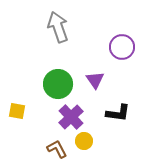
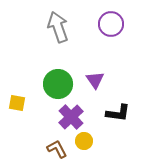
purple circle: moved 11 px left, 23 px up
yellow square: moved 8 px up
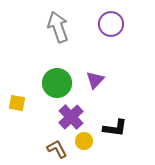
purple triangle: rotated 18 degrees clockwise
green circle: moved 1 px left, 1 px up
black L-shape: moved 3 px left, 15 px down
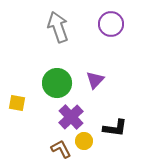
brown L-shape: moved 4 px right
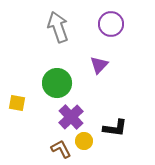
purple triangle: moved 4 px right, 15 px up
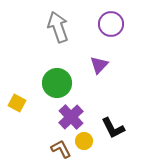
yellow square: rotated 18 degrees clockwise
black L-shape: moved 2 px left; rotated 55 degrees clockwise
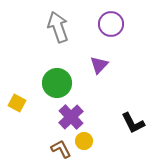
black L-shape: moved 20 px right, 5 px up
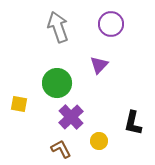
yellow square: moved 2 px right, 1 px down; rotated 18 degrees counterclockwise
black L-shape: rotated 40 degrees clockwise
yellow circle: moved 15 px right
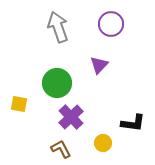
black L-shape: rotated 95 degrees counterclockwise
yellow circle: moved 4 px right, 2 px down
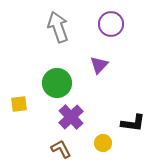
yellow square: rotated 18 degrees counterclockwise
